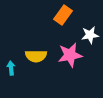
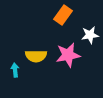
pink star: moved 2 px left
cyan arrow: moved 4 px right, 2 px down
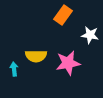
white star: rotated 18 degrees clockwise
pink star: moved 8 px down
cyan arrow: moved 1 px left, 1 px up
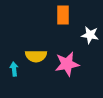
orange rectangle: rotated 36 degrees counterclockwise
pink star: moved 1 px left, 1 px down
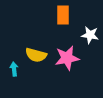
yellow semicircle: moved 1 px up; rotated 15 degrees clockwise
pink star: moved 6 px up
